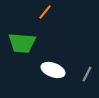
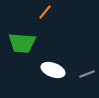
gray line: rotated 42 degrees clockwise
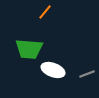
green trapezoid: moved 7 px right, 6 px down
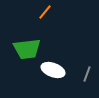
green trapezoid: moved 2 px left; rotated 12 degrees counterclockwise
gray line: rotated 49 degrees counterclockwise
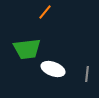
white ellipse: moved 1 px up
gray line: rotated 14 degrees counterclockwise
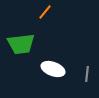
green trapezoid: moved 6 px left, 5 px up
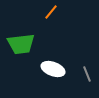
orange line: moved 6 px right
gray line: rotated 28 degrees counterclockwise
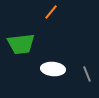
white ellipse: rotated 15 degrees counterclockwise
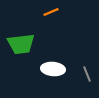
orange line: rotated 28 degrees clockwise
